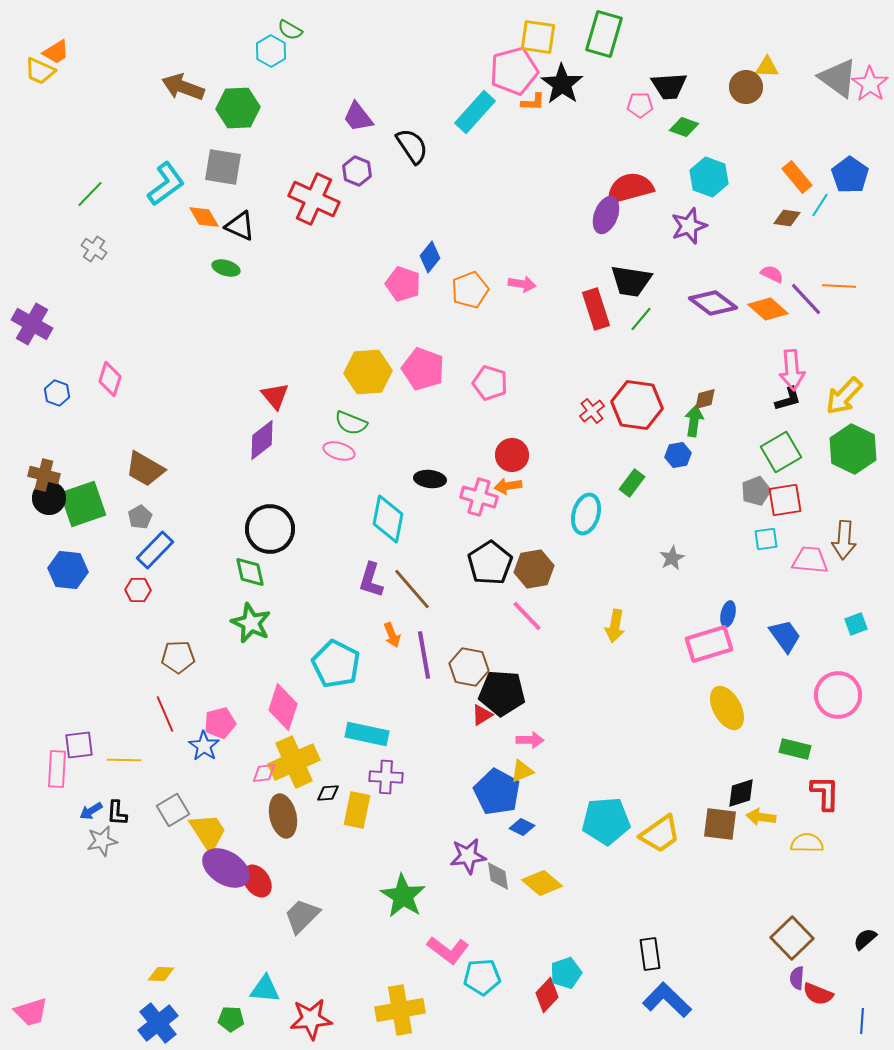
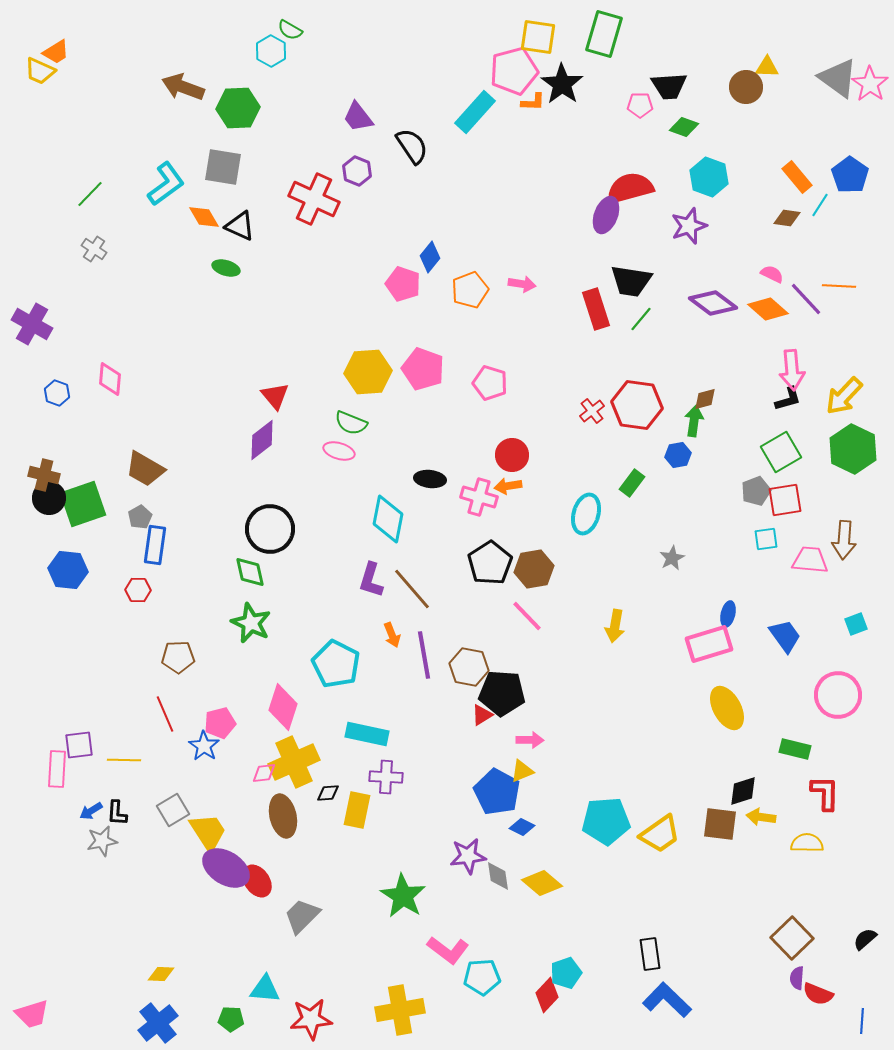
pink diamond at (110, 379): rotated 12 degrees counterclockwise
blue rectangle at (155, 550): moved 5 px up; rotated 36 degrees counterclockwise
black diamond at (741, 793): moved 2 px right, 2 px up
pink trapezoid at (31, 1012): moved 1 px right, 2 px down
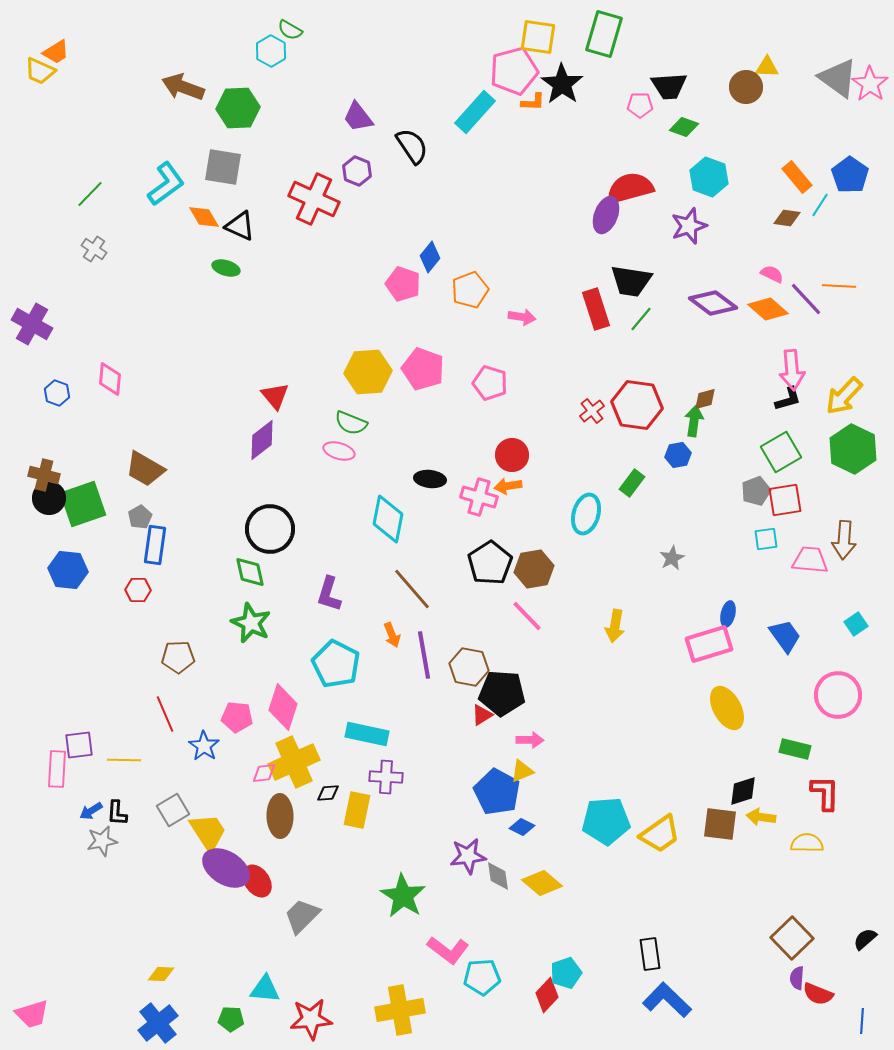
pink arrow at (522, 284): moved 33 px down
purple L-shape at (371, 580): moved 42 px left, 14 px down
cyan square at (856, 624): rotated 15 degrees counterclockwise
pink pentagon at (220, 723): moved 17 px right, 6 px up; rotated 20 degrees clockwise
brown ellipse at (283, 816): moved 3 px left; rotated 12 degrees clockwise
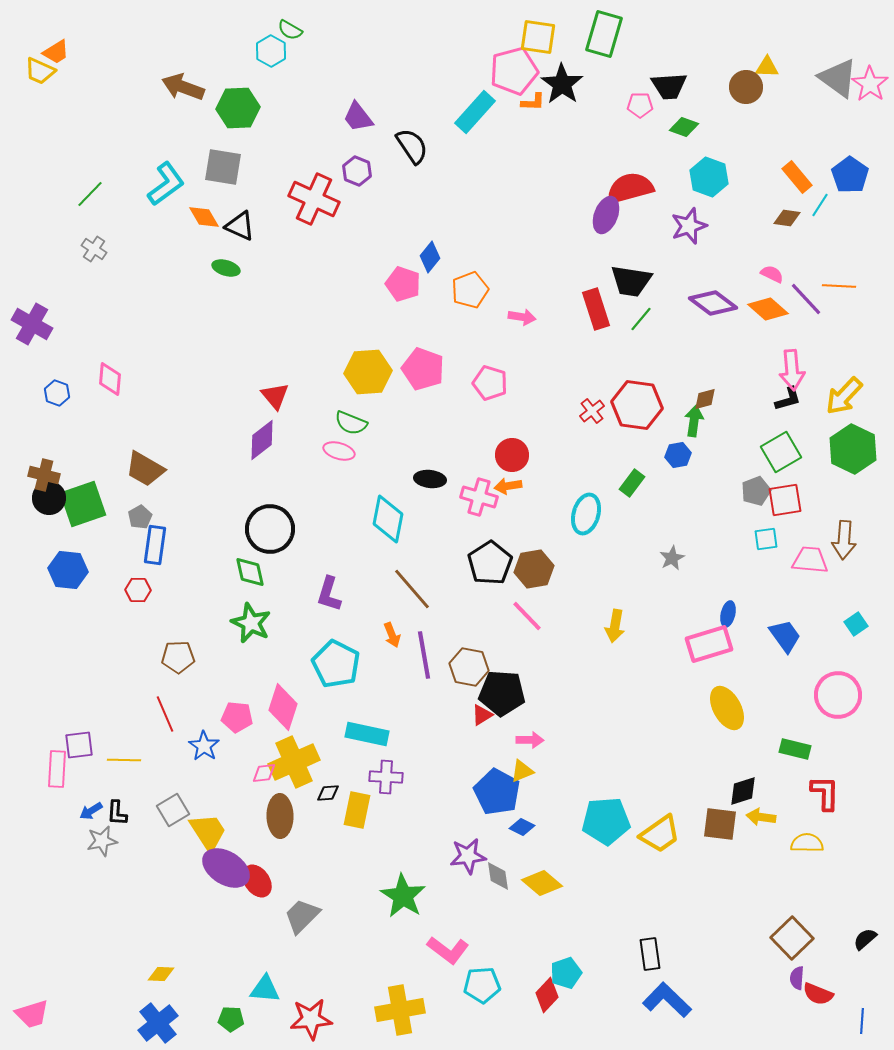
cyan pentagon at (482, 977): moved 8 px down
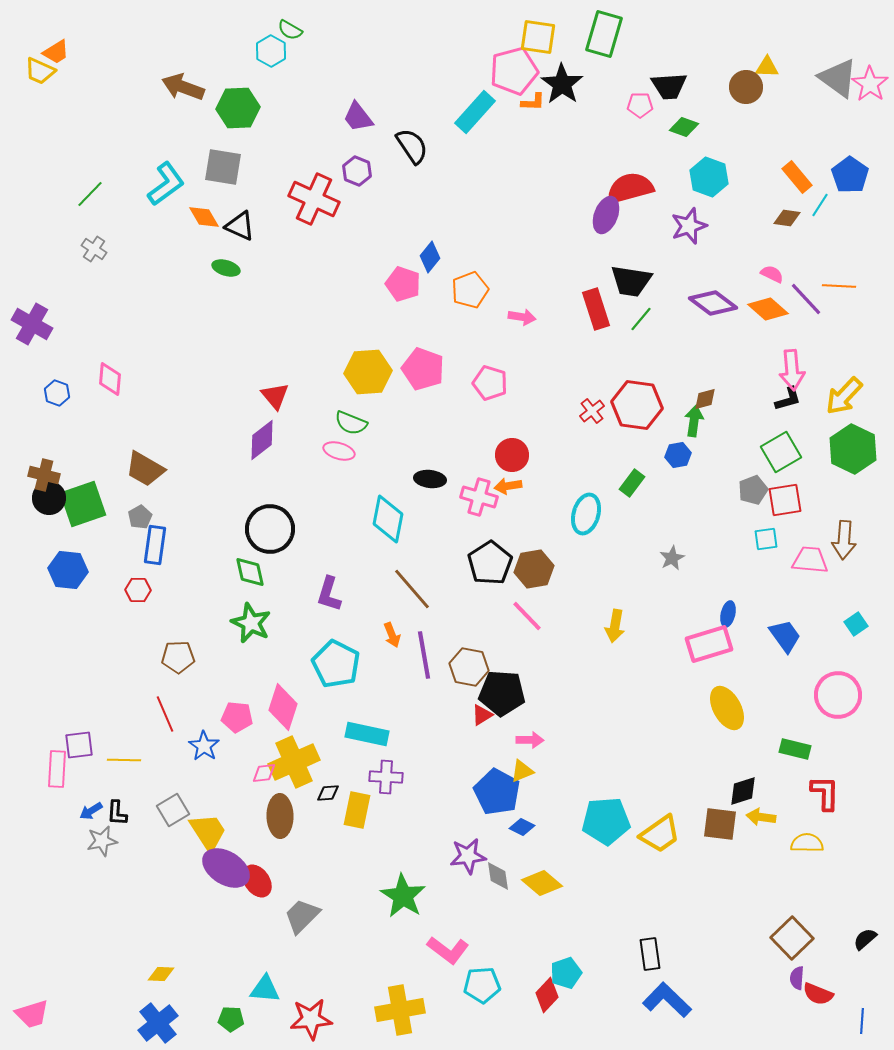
gray pentagon at (756, 491): moved 3 px left, 1 px up
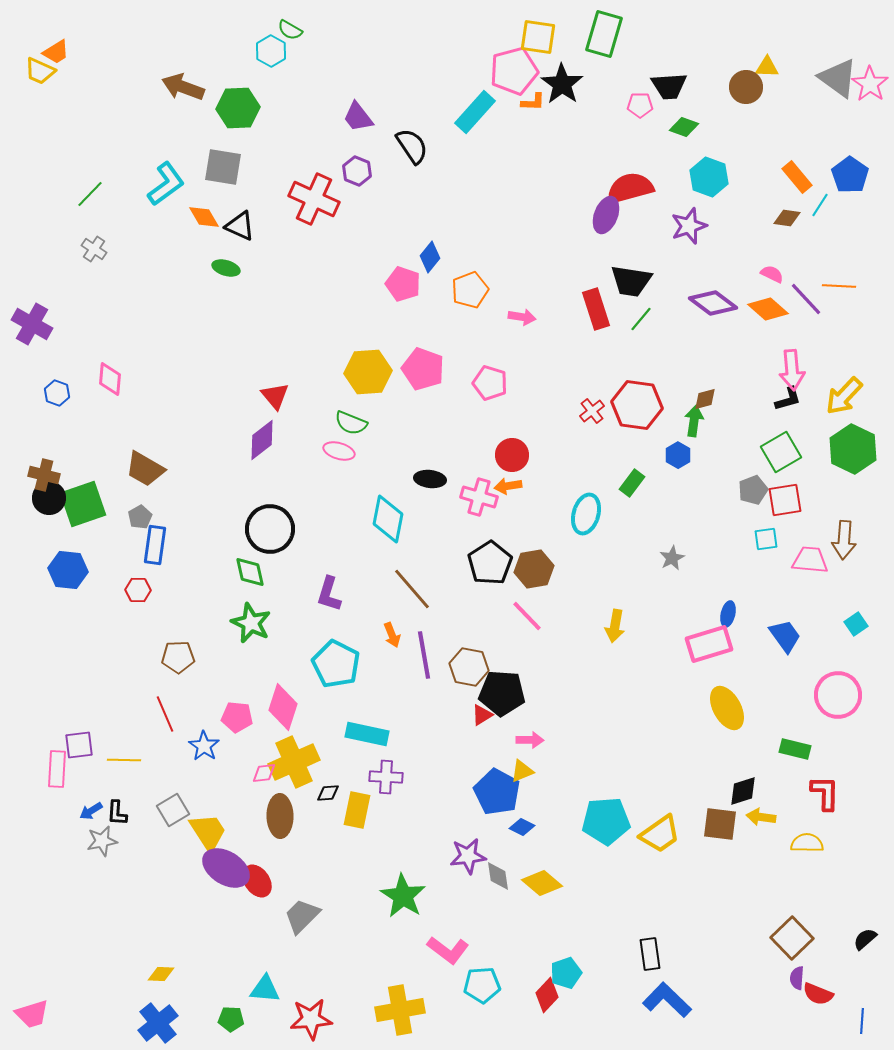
blue hexagon at (678, 455): rotated 20 degrees counterclockwise
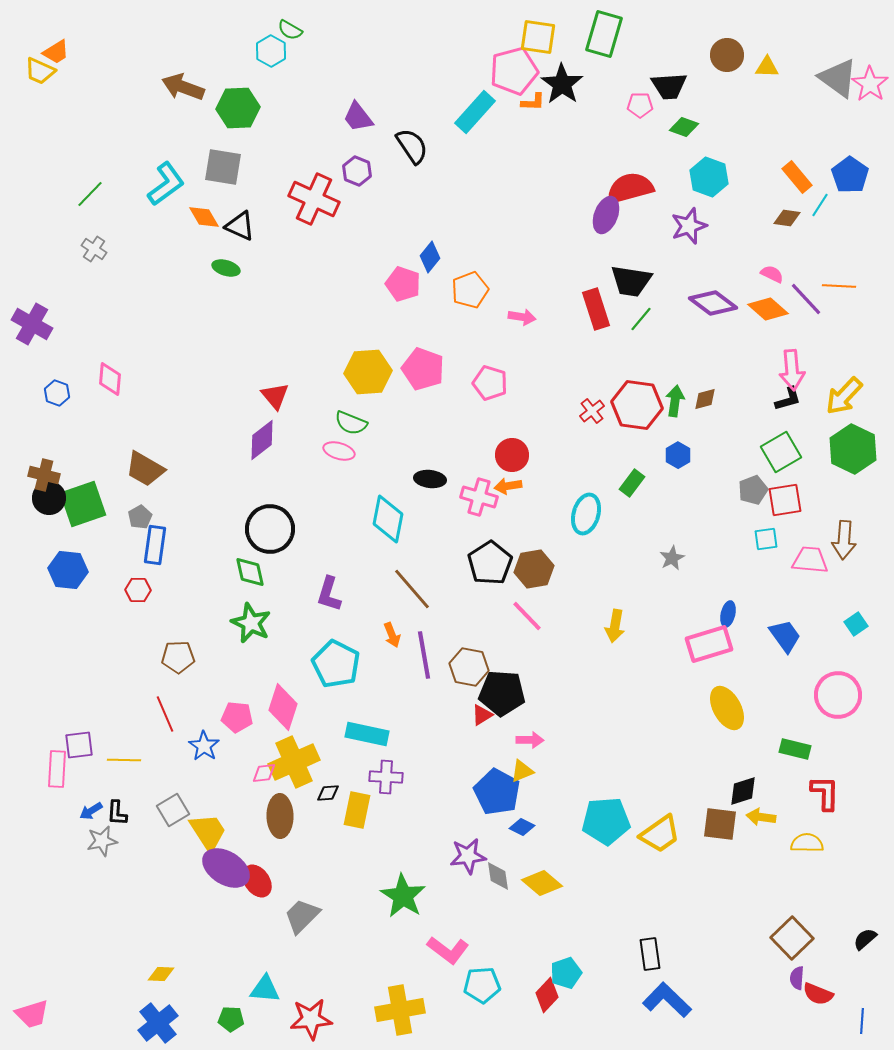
brown circle at (746, 87): moved 19 px left, 32 px up
green arrow at (694, 421): moved 19 px left, 20 px up
